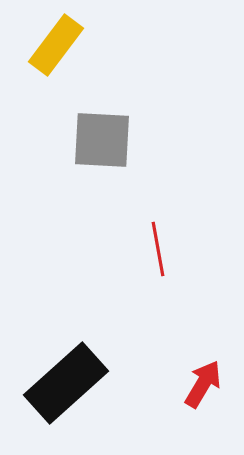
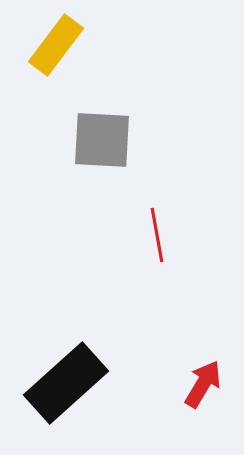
red line: moved 1 px left, 14 px up
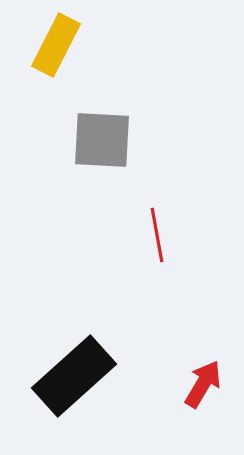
yellow rectangle: rotated 10 degrees counterclockwise
black rectangle: moved 8 px right, 7 px up
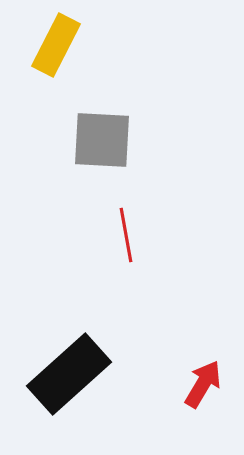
red line: moved 31 px left
black rectangle: moved 5 px left, 2 px up
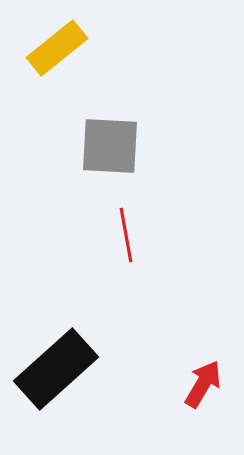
yellow rectangle: moved 1 px right, 3 px down; rotated 24 degrees clockwise
gray square: moved 8 px right, 6 px down
black rectangle: moved 13 px left, 5 px up
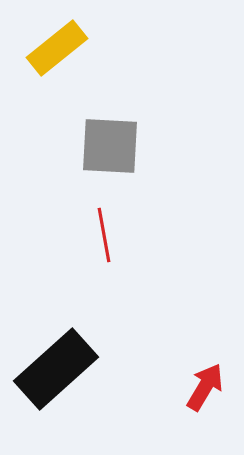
red line: moved 22 px left
red arrow: moved 2 px right, 3 px down
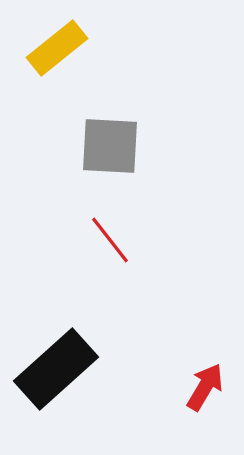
red line: moved 6 px right, 5 px down; rotated 28 degrees counterclockwise
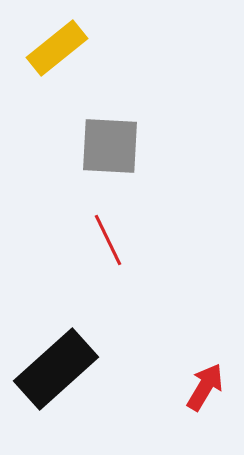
red line: moved 2 px left; rotated 12 degrees clockwise
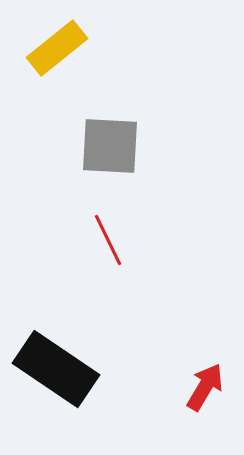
black rectangle: rotated 76 degrees clockwise
